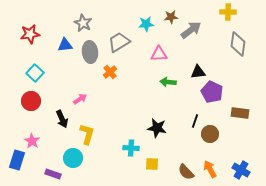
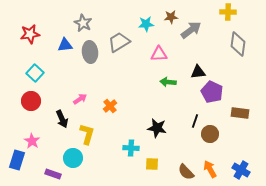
orange cross: moved 34 px down
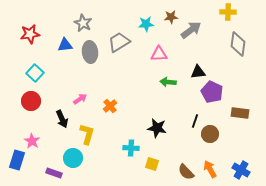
yellow square: rotated 16 degrees clockwise
purple rectangle: moved 1 px right, 1 px up
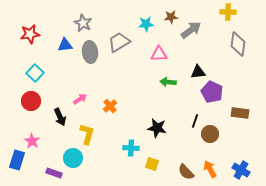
black arrow: moved 2 px left, 2 px up
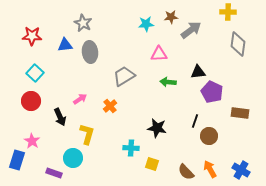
red star: moved 2 px right, 2 px down; rotated 12 degrees clockwise
gray trapezoid: moved 5 px right, 34 px down
brown circle: moved 1 px left, 2 px down
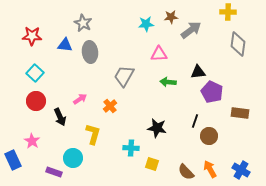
blue triangle: rotated 14 degrees clockwise
gray trapezoid: rotated 30 degrees counterclockwise
red circle: moved 5 px right
yellow L-shape: moved 6 px right
blue rectangle: moved 4 px left; rotated 42 degrees counterclockwise
purple rectangle: moved 1 px up
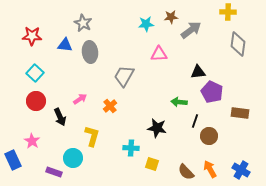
green arrow: moved 11 px right, 20 px down
yellow L-shape: moved 1 px left, 2 px down
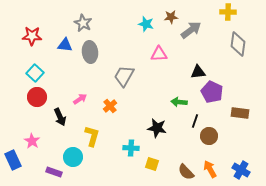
cyan star: rotated 21 degrees clockwise
red circle: moved 1 px right, 4 px up
cyan circle: moved 1 px up
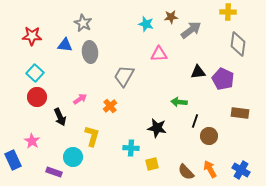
purple pentagon: moved 11 px right, 13 px up
yellow square: rotated 32 degrees counterclockwise
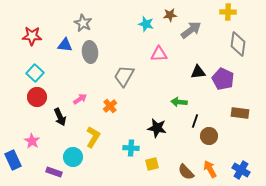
brown star: moved 1 px left, 2 px up
yellow L-shape: moved 1 px right, 1 px down; rotated 15 degrees clockwise
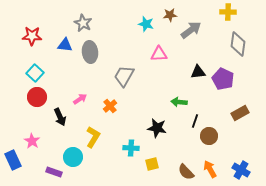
brown rectangle: rotated 36 degrees counterclockwise
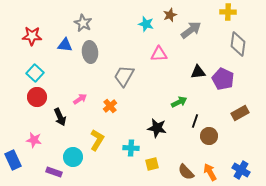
brown star: rotated 16 degrees counterclockwise
green arrow: rotated 147 degrees clockwise
yellow L-shape: moved 4 px right, 3 px down
pink star: moved 2 px right, 1 px up; rotated 21 degrees counterclockwise
orange arrow: moved 3 px down
